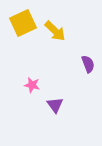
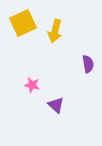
yellow arrow: rotated 60 degrees clockwise
purple semicircle: rotated 12 degrees clockwise
purple triangle: moved 1 px right; rotated 12 degrees counterclockwise
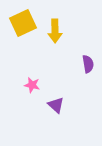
yellow arrow: rotated 15 degrees counterclockwise
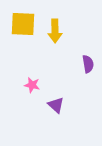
yellow square: moved 1 px down; rotated 28 degrees clockwise
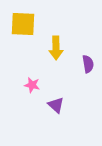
yellow arrow: moved 1 px right, 17 px down
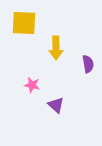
yellow square: moved 1 px right, 1 px up
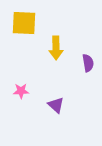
purple semicircle: moved 1 px up
pink star: moved 11 px left, 6 px down; rotated 14 degrees counterclockwise
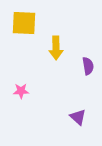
purple semicircle: moved 3 px down
purple triangle: moved 22 px right, 12 px down
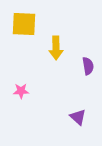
yellow square: moved 1 px down
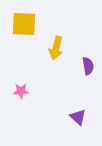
yellow arrow: rotated 15 degrees clockwise
